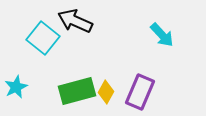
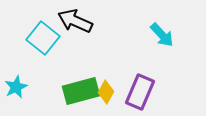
green rectangle: moved 4 px right
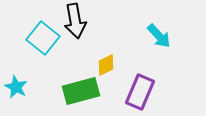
black arrow: rotated 124 degrees counterclockwise
cyan arrow: moved 3 px left, 1 px down
cyan star: rotated 20 degrees counterclockwise
yellow diamond: moved 27 px up; rotated 35 degrees clockwise
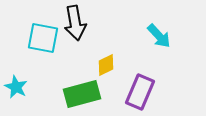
black arrow: moved 2 px down
cyan square: rotated 28 degrees counterclockwise
green rectangle: moved 1 px right, 3 px down
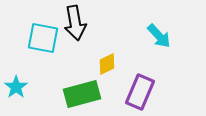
yellow diamond: moved 1 px right, 1 px up
cyan star: rotated 10 degrees clockwise
